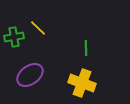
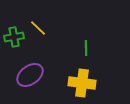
yellow cross: rotated 12 degrees counterclockwise
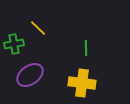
green cross: moved 7 px down
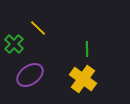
green cross: rotated 36 degrees counterclockwise
green line: moved 1 px right, 1 px down
yellow cross: moved 1 px right, 4 px up; rotated 28 degrees clockwise
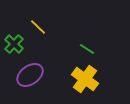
yellow line: moved 1 px up
green line: rotated 56 degrees counterclockwise
yellow cross: moved 2 px right
